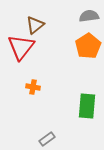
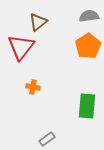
brown triangle: moved 3 px right, 3 px up
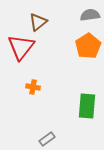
gray semicircle: moved 1 px right, 1 px up
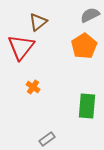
gray semicircle: rotated 18 degrees counterclockwise
orange pentagon: moved 4 px left
orange cross: rotated 24 degrees clockwise
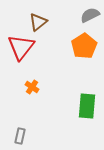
orange cross: moved 1 px left
gray rectangle: moved 27 px left, 3 px up; rotated 42 degrees counterclockwise
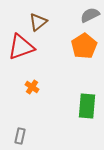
red triangle: rotated 32 degrees clockwise
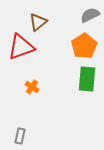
green rectangle: moved 27 px up
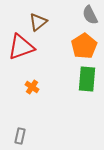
gray semicircle: rotated 90 degrees counterclockwise
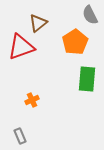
brown triangle: moved 1 px down
orange pentagon: moved 9 px left, 4 px up
orange cross: moved 13 px down; rotated 32 degrees clockwise
gray rectangle: rotated 35 degrees counterclockwise
